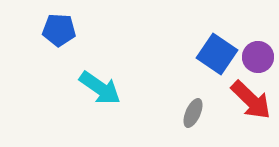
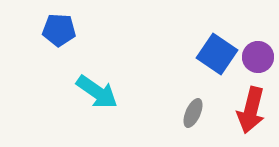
cyan arrow: moved 3 px left, 4 px down
red arrow: moved 10 px down; rotated 60 degrees clockwise
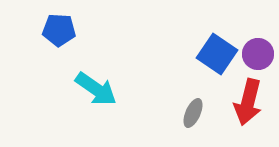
purple circle: moved 3 px up
cyan arrow: moved 1 px left, 3 px up
red arrow: moved 3 px left, 8 px up
